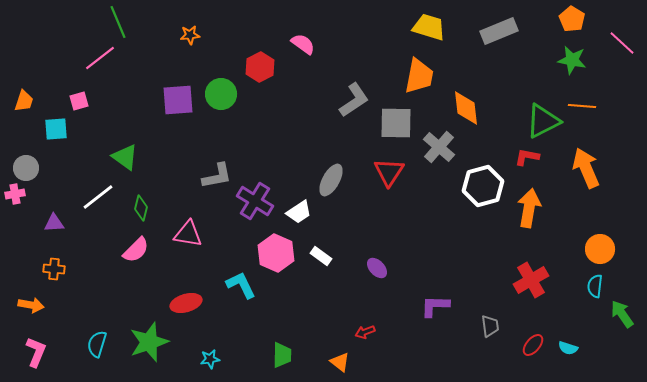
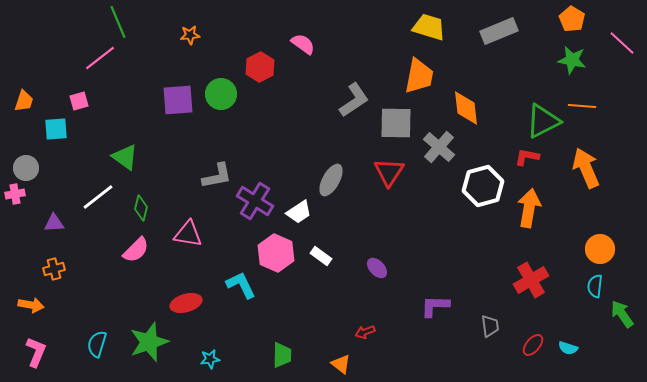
orange cross at (54, 269): rotated 20 degrees counterclockwise
orange triangle at (340, 362): moved 1 px right, 2 px down
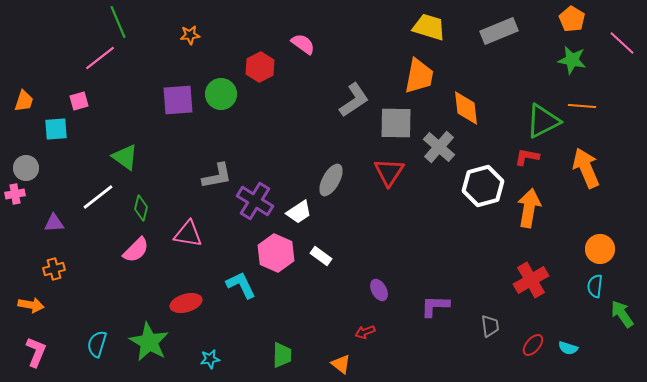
purple ellipse at (377, 268): moved 2 px right, 22 px down; rotated 15 degrees clockwise
green star at (149, 342): rotated 24 degrees counterclockwise
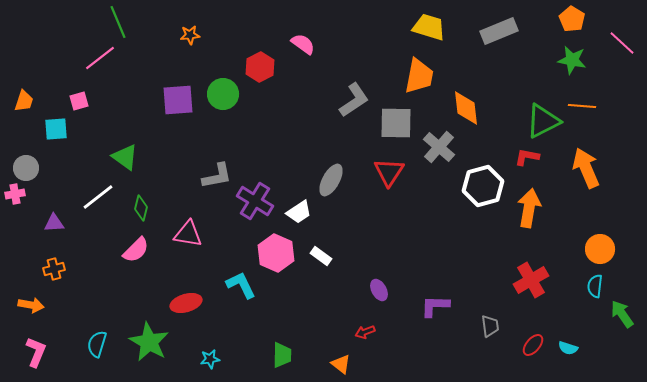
green circle at (221, 94): moved 2 px right
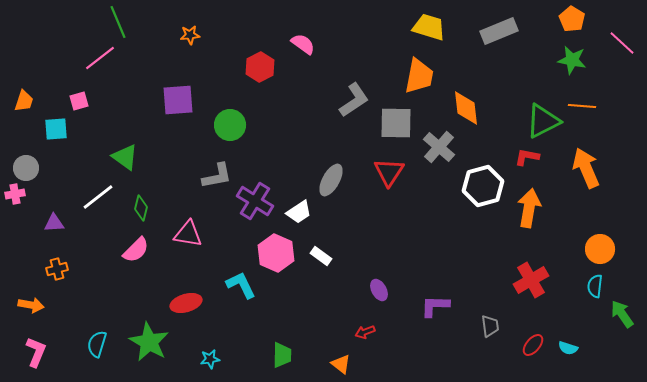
green circle at (223, 94): moved 7 px right, 31 px down
orange cross at (54, 269): moved 3 px right
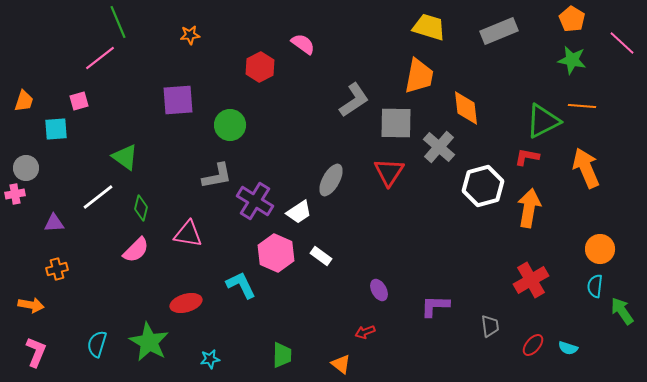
green arrow at (622, 314): moved 3 px up
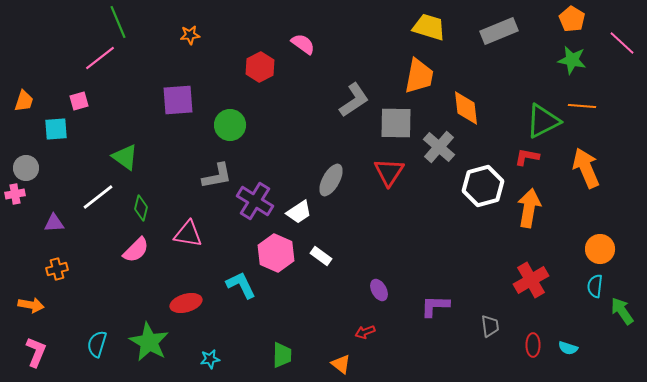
red ellipse at (533, 345): rotated 40 degrees counterclockwise
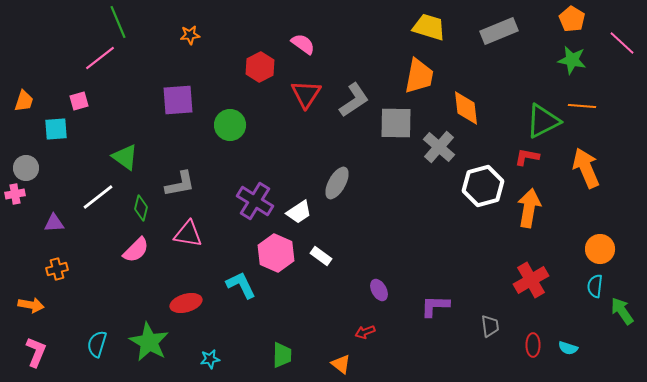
red triangle at (389, 172): moved 83 px left, 78 px up
gray L-shape at (217, 176): moved 37 px left, 8 px down
gray ellipse at (331, 180): moved 6 px right, 3 px down
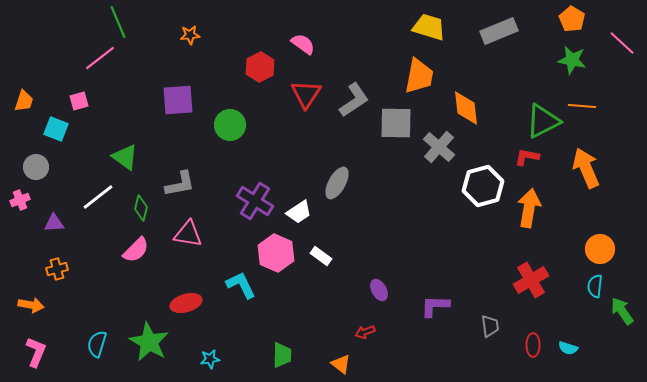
cyan square at (56, 129): rotated 25 degrees clockwise
gray circle at (26, 168): moved 10 px right, 1 px up
pink cross at (15, 194): moved 5 px right, 6 px down; rotated 12 degrees counterclockwise
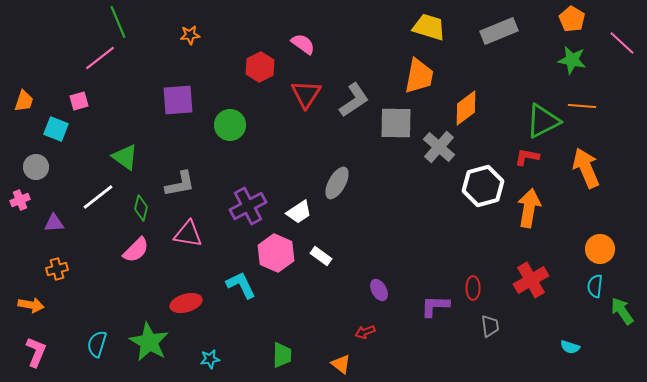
orange diamond at (466, 108): rotated 60 degrees clockwise
purple cross at (255, 201): moved 7 px left, 5 px down; rotated 30 degrees clockwise
red ellipse at (533, 345): moved 60 px left, 57 px up
cyan semicircle at (568, 348): moved 2 px right, 1 px up
